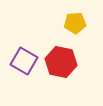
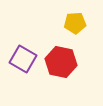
purple square: moved 1 px left, 2 px up
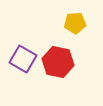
red hexagon: moved 3 px left
